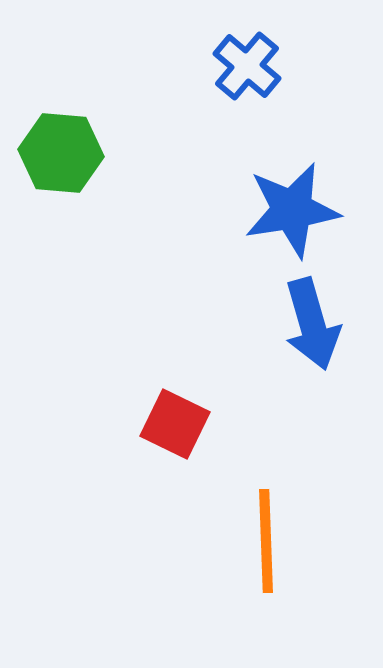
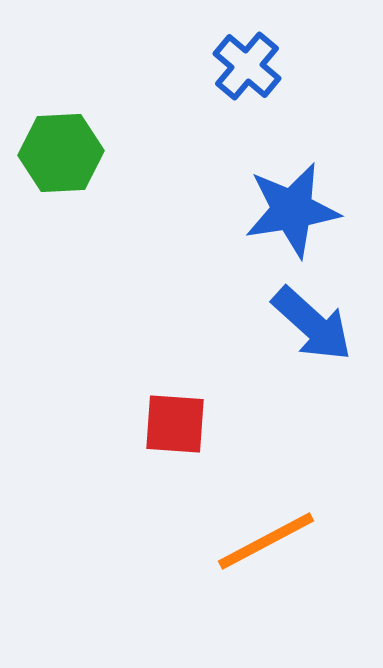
green hexagon: rotated 8 degrees counterclockwise
blue arrow: rotated 32 degrees counterclockwise
red square: rotated 22 degrees counterclockwise
orange line: rotated 64 degrees clockwise
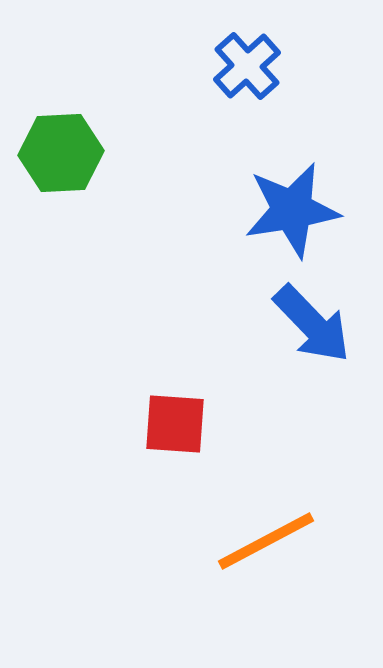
blue cross: rotated 8 degrees clockwise
blue arrow: rotated 4 degrees clockwise
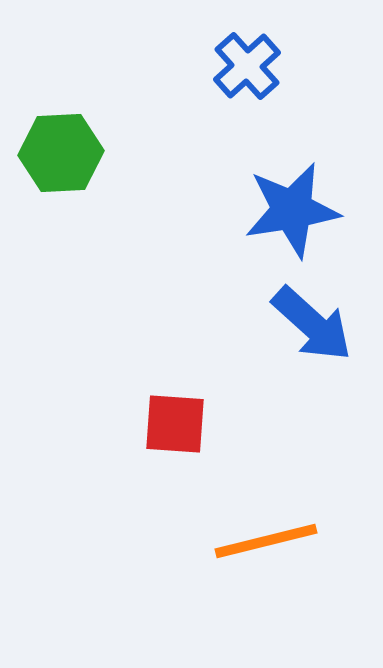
blue arrow: rotated 4 degrees counterclockwise
orange line: rotated 14 degrees clockwise
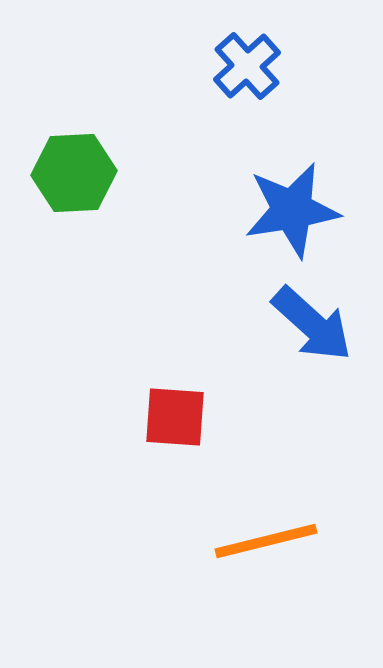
green hexagon: moved 13 px right, 20 px down
red square: moved 7 px up
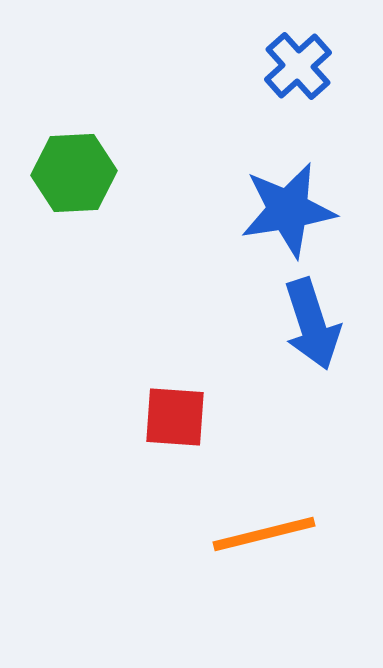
blue cross: moved 51 px right
blue star: moved 4 px left
blue arrow: rotated 30 degrees clockwise
orange line: moved 2 px left, 7 px up
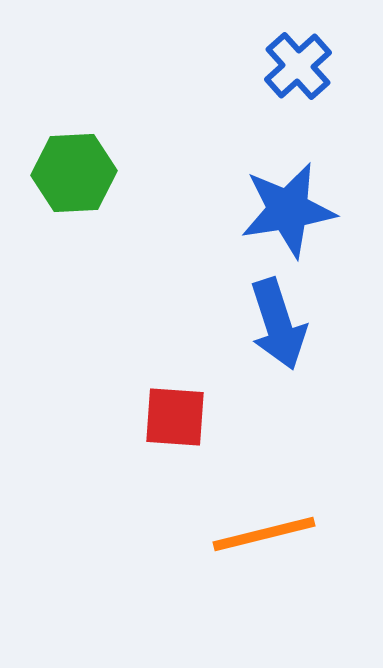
blue arrow: moved 34 px left
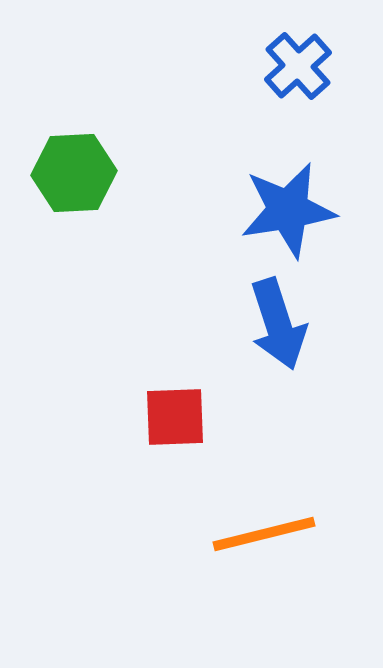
red square: rotated 6 degrees counterclockwise
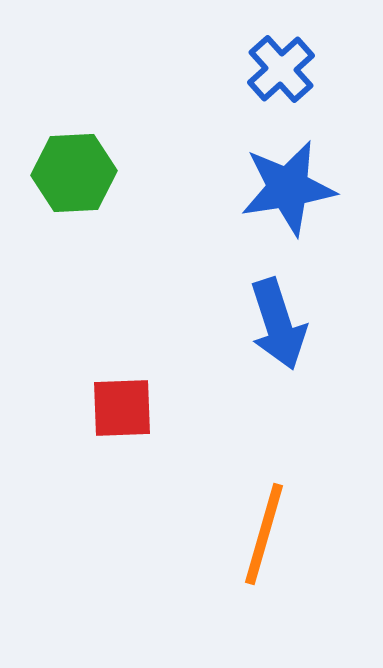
blue cross: moved 17 px left, 3 px down
blue star: moved 22 px up
red square: moved 53 px left, 9 px up
orange line: rotated 60 degrees counterclockwise
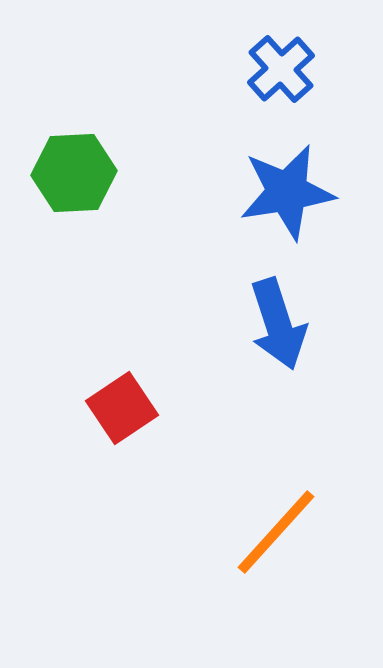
blue star: moved 1 px left, 4 px down
red square: rotated 32 degrees counterclockwise
orange line: moved 12 px right, 2 px up; rotated 26 degrees clockwise
